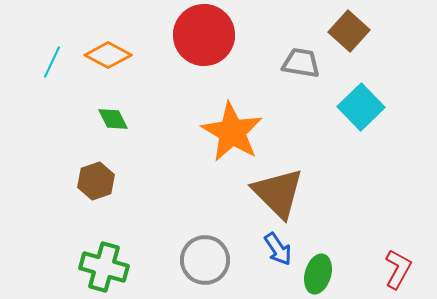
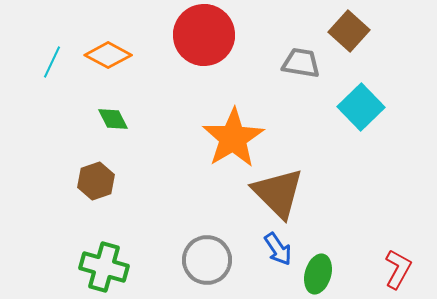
orange star: moved 1 px right, 6 px down; rotated 10 degrees clockwise
gray circle: moved 2 px right
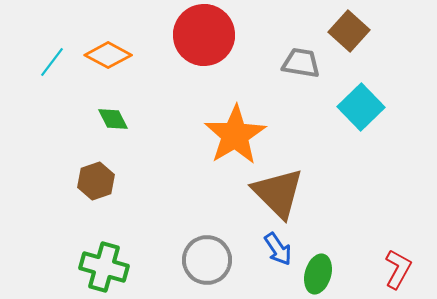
cyan line: rotated 12 degrees clockwise
orange star: moved 2 px right, 3 px up
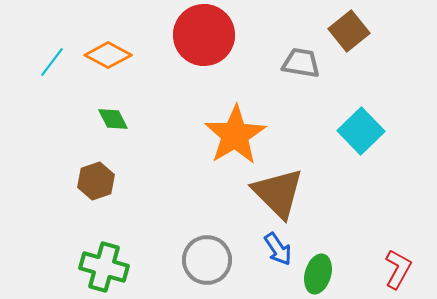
brown square: rotated 9 degrees clockwise
cyan square: moved 24 px down
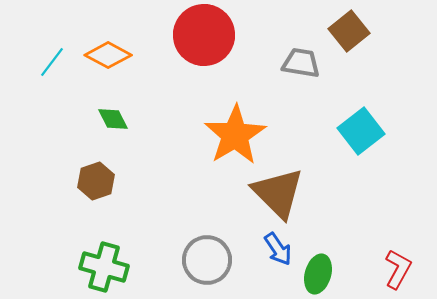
cyan square: rotated 6 degrees clockwise
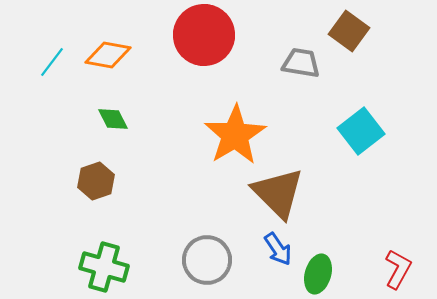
brown square: rotated 15 degrees counterclockwise
orange diamond: rotated 18 degrees counterclockwise
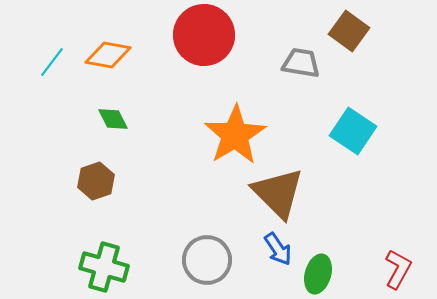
cyan square: moved 8 px left; rotated 18 degrees counterclockwise
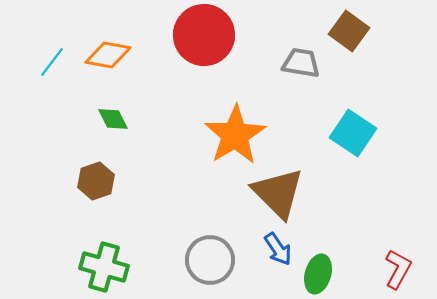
cyan square: moved 2 px down
gray circle: moved 3 px right
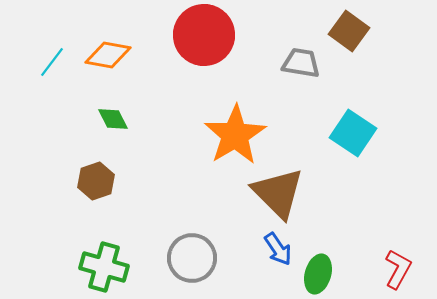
gray circle: moved 18 px left, 2 px up
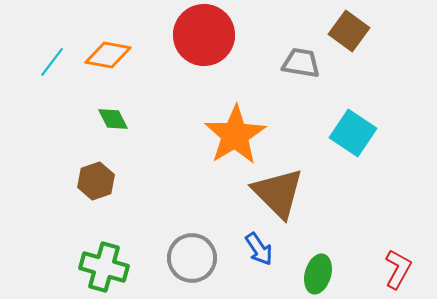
blue arrow: moved 19 px left
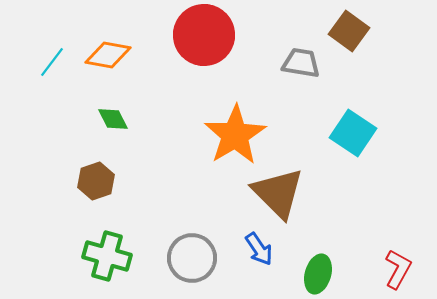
green cross: moved 3 px right, 11 px up
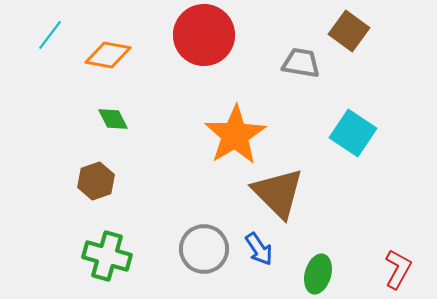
cyan line: moved 2 px left, 27 px up
gray circle: moved 12 px right, 9 px up
